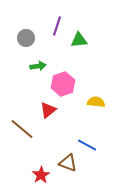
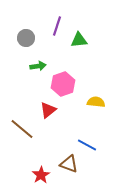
brown triangle: moved 1 px right, 1 px down
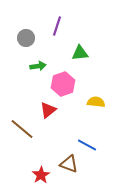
green triangle: moved 1 px right, 13 px down
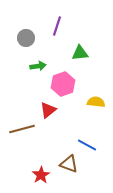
brown line: rotated 55 degrees counterclockwise
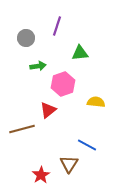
brown triangle: rotated 42 degrees clockwise
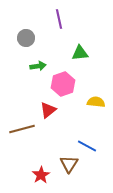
purple line: moved 2 px right, 7 px up; rotated 30 degrees counterclockwise
blue line: moved 1 px down
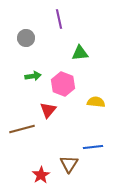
green arrow: moved 5 px left, 10 px down
pink hexagon: rotated 20 degrees counterclockwise
red triangle: rotated 12 degrees counterclockwise
blue line: moved 6 px right, 1 px down; rotated 36 degrees counterclockwise
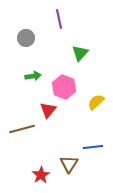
green triangle: rotated 42 degrees counterclockwise
pink hexagon: moved 1 px right, 3 px down
yellow semicircle: rotated 48 degrees counterclockwise
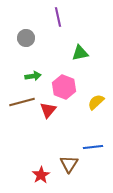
purple line: moved 1 px left, 2 px up
green triangle: rotated 36 degrees clockwise
brown line: moved 27 px up
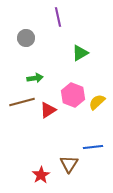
green triangle: rotated 18 degrees counterclockwise
green arrow: moved 2 px right, 2 px down
pink hexagon: moved 9 px right, 8 px down
yellow semicircle: moved 1 px right
red triangle: rotated 18 degrees clockwise
